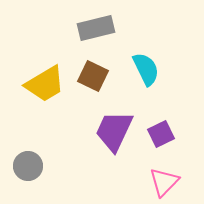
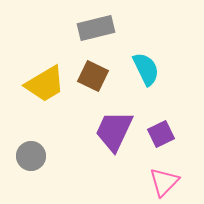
gray circle: moved 3 px right, 10 px up
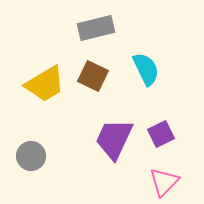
purple trapezoid: moved 8 px down
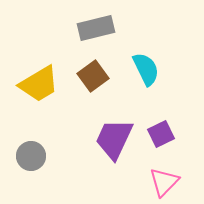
brown square: rotated 28 degrees clockwise
yellow trapezoid: moved 6 px left
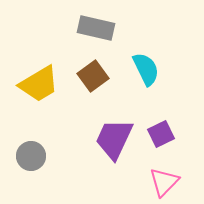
gray rectangle: rotated 27 degrees clockwise
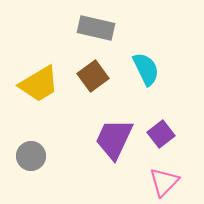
purple square: rotated 12 degrees counterclockwise
